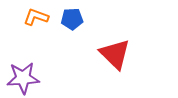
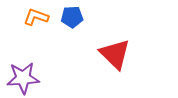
blue pentagon: moved 2 px up
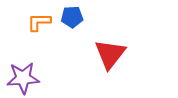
orange L-shape: moved 3 px right, 5 px down; rotated 20 degrees counterclockwise
red triangle: moved 5 px left; rotated 24 degrees clockwise
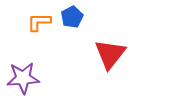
blue pentagon: rotated 25 degrees counterclockwise
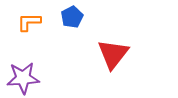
orange L-shape: moved 10 px left
red triangle: moved 3 px right
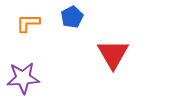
orange L-shape: moved 1 px left, 1 px down
red triangle: rotated 8 degrees counterclockwise
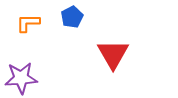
purple star: moved 2 px left
